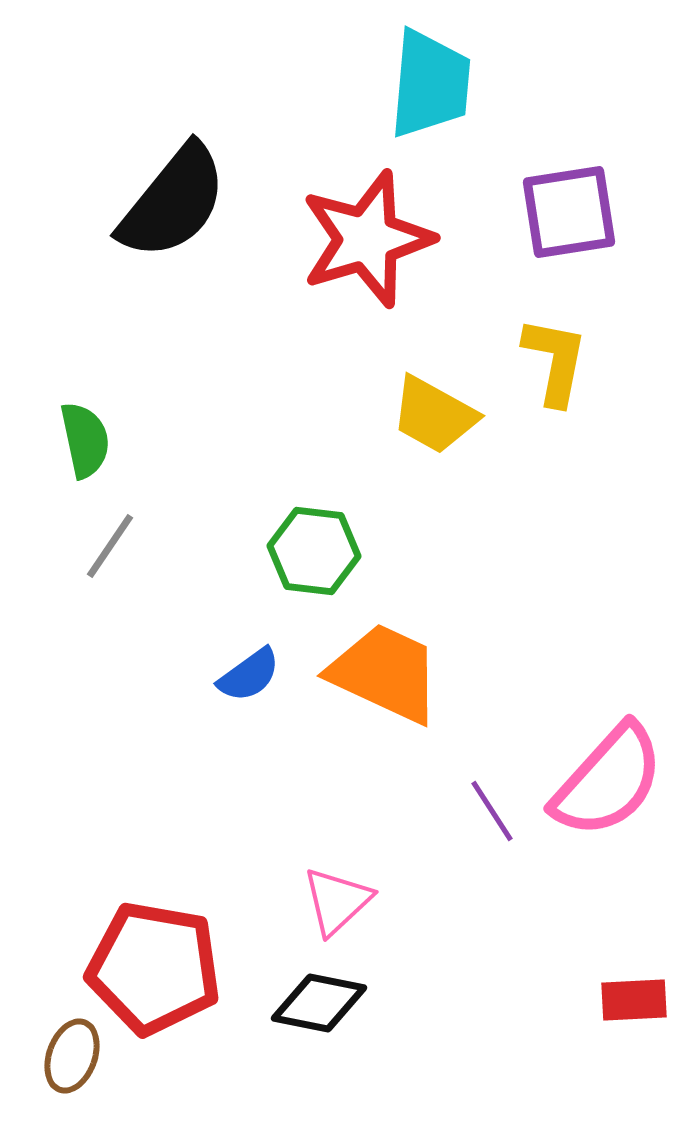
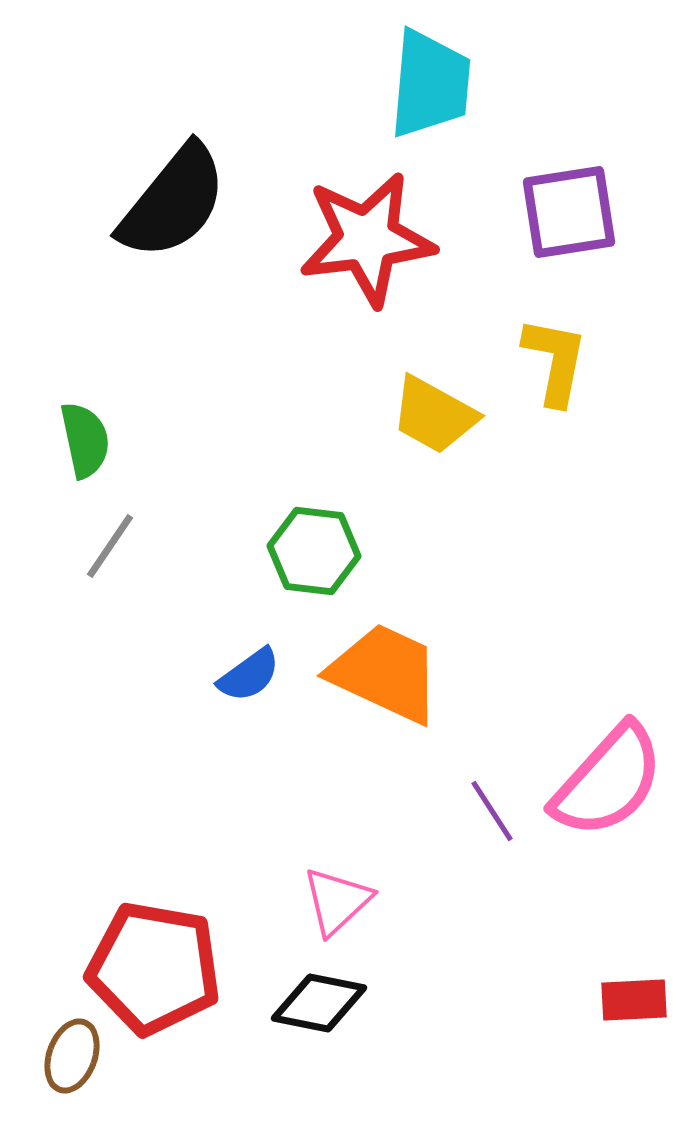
red star: rotated 10 degrees clockwise
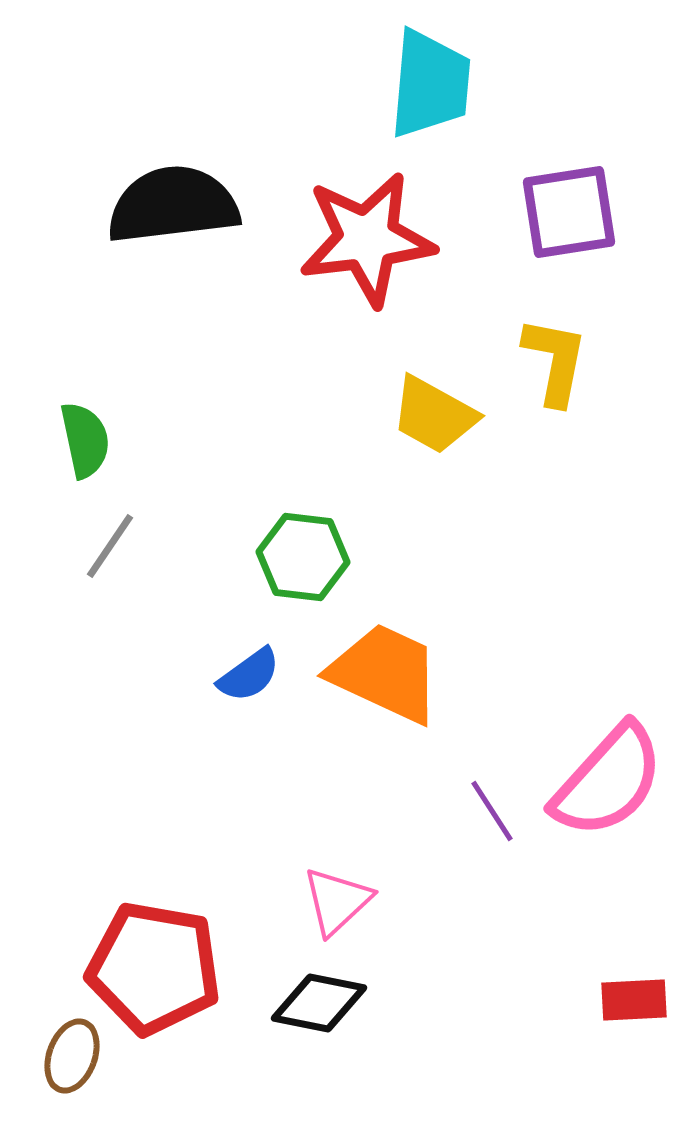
black semicircle: moved 3 px down; rotated 136 degrees counterclockwise
green hexagon: moved 11 px left, 6 px down
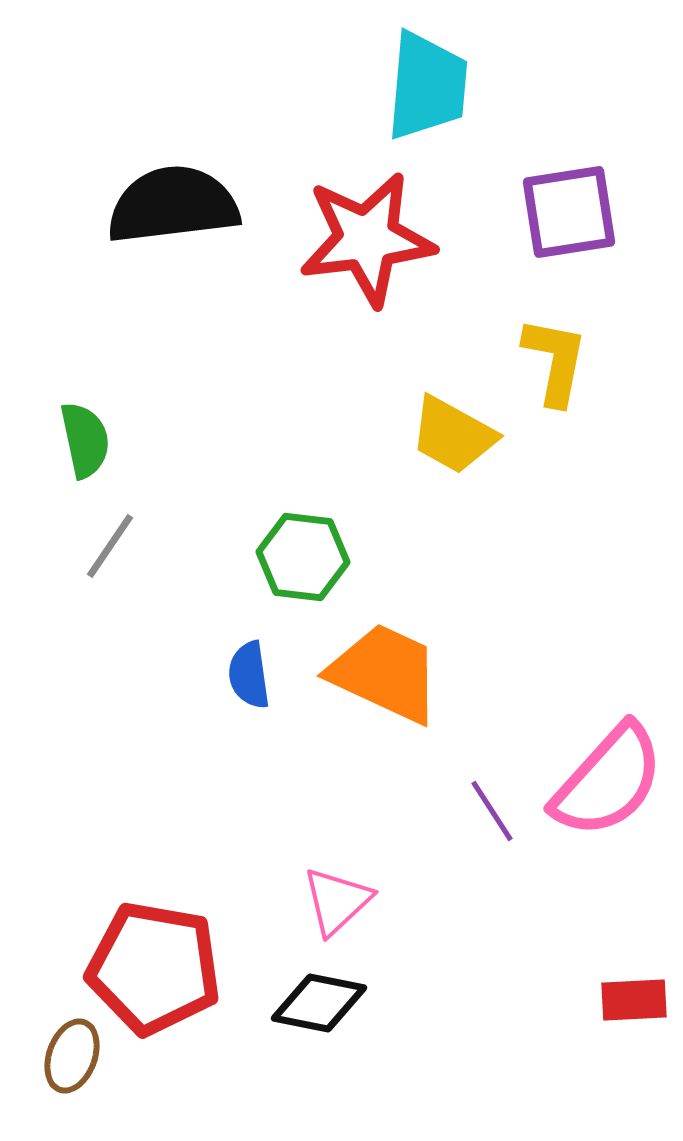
cyan trapezoid: moved 3 px left, 2 px down
yellow trapezoid: moved 19 px right, 20 px down
blue semicircle: rotated 118 degrees clockwise
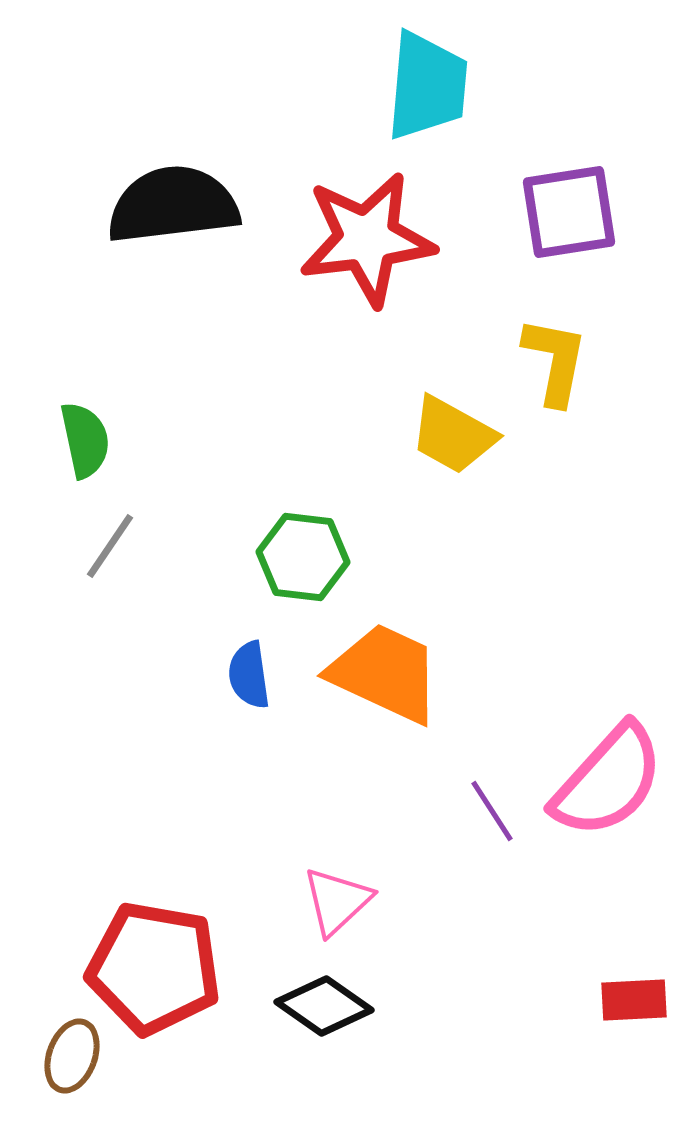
black diamond: moved 5 px right, 3 px down; rotated 24 degrees clockwise
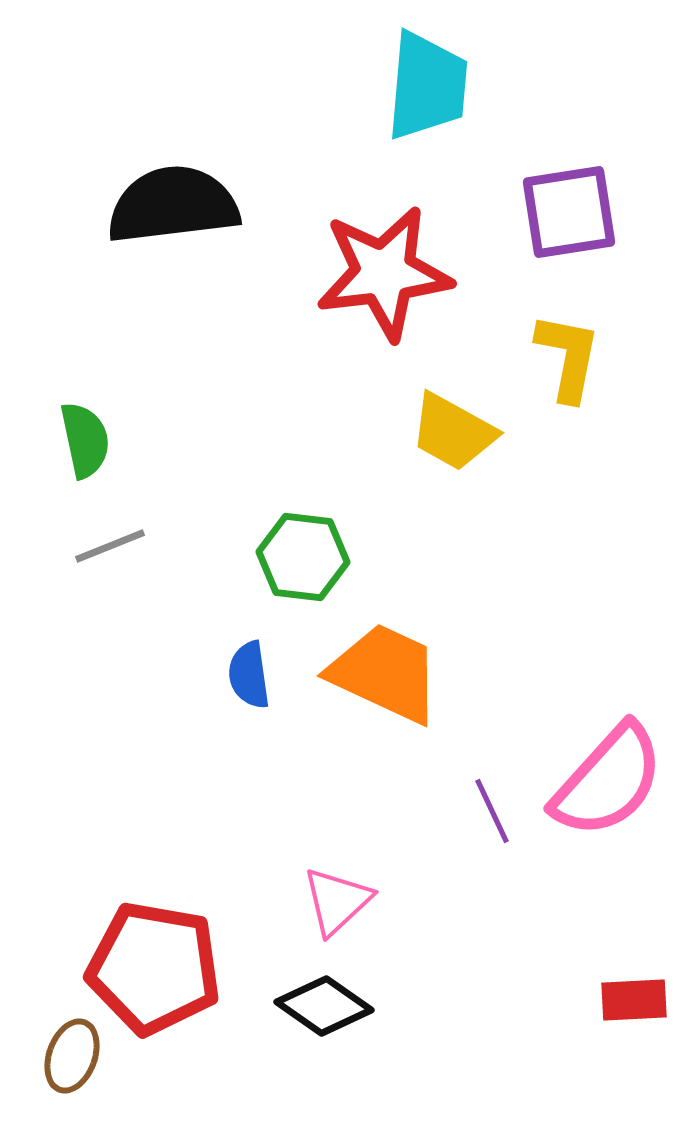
red star: moved 17 px right, 34 px down
yellow L-shape: moved 13 px right, 4 px up
yellow trapezoid: moved 3 px up
gray line: rotated 34 degrees clockwise
purple line: rotated 8 degrees clockwise
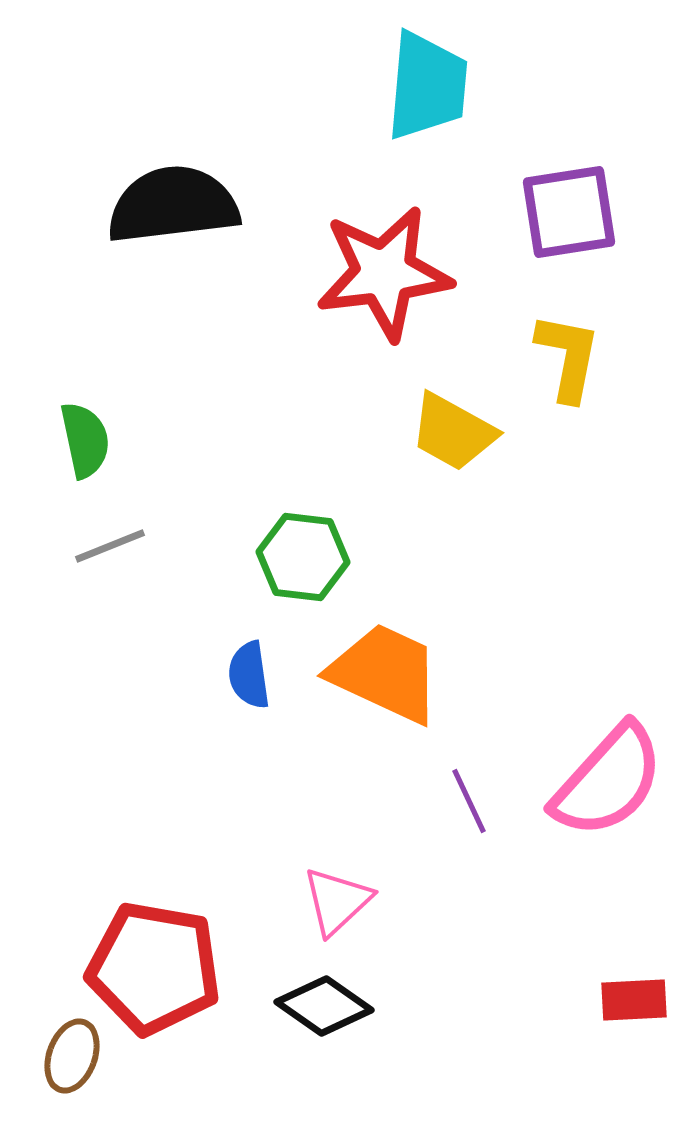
purple line: moved 23 px left, 10 px up
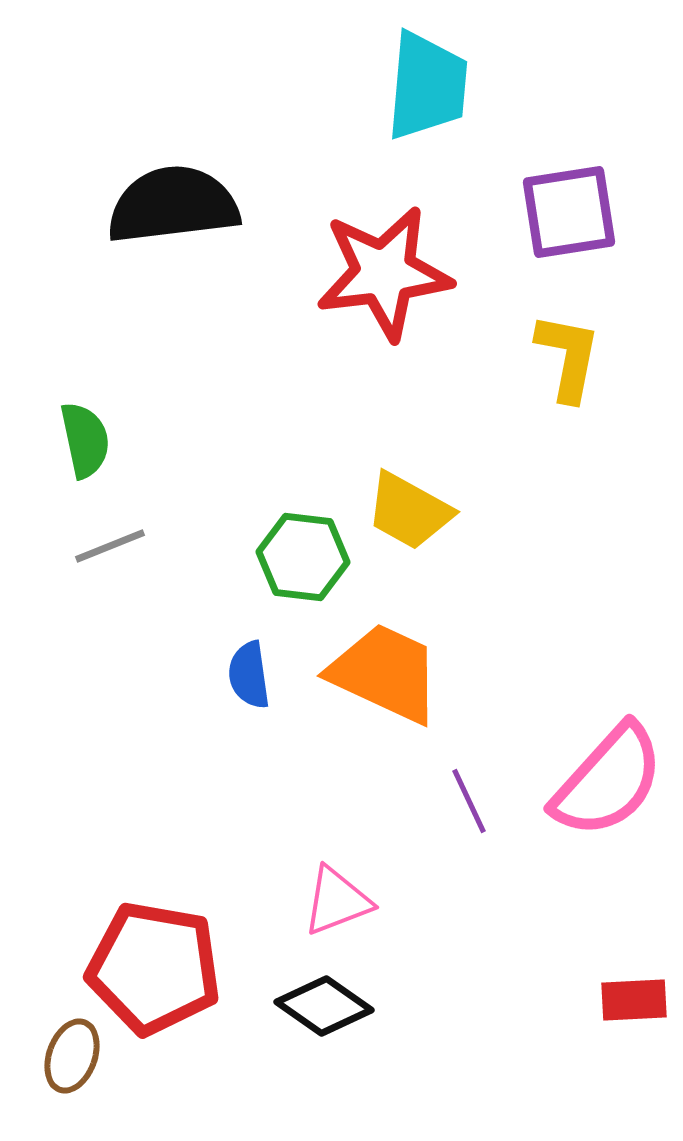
yellow trapezoid: moved 44 px left, 79 px down
pink triangle: rotated 22 degrees clockwise
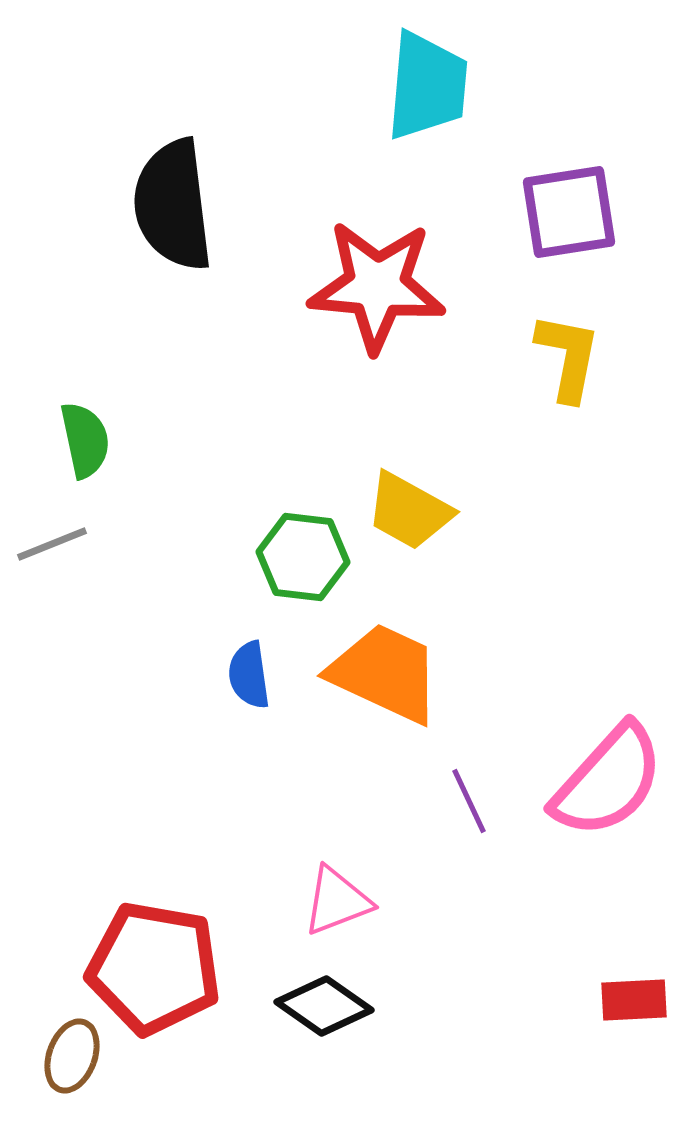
black semicircle: rotated 90 degrees counterclockwise
red star: moved 7 px left, 13 px down; rotated 12 degrees clockwise
gray line: moved 58 px left, 2 px up
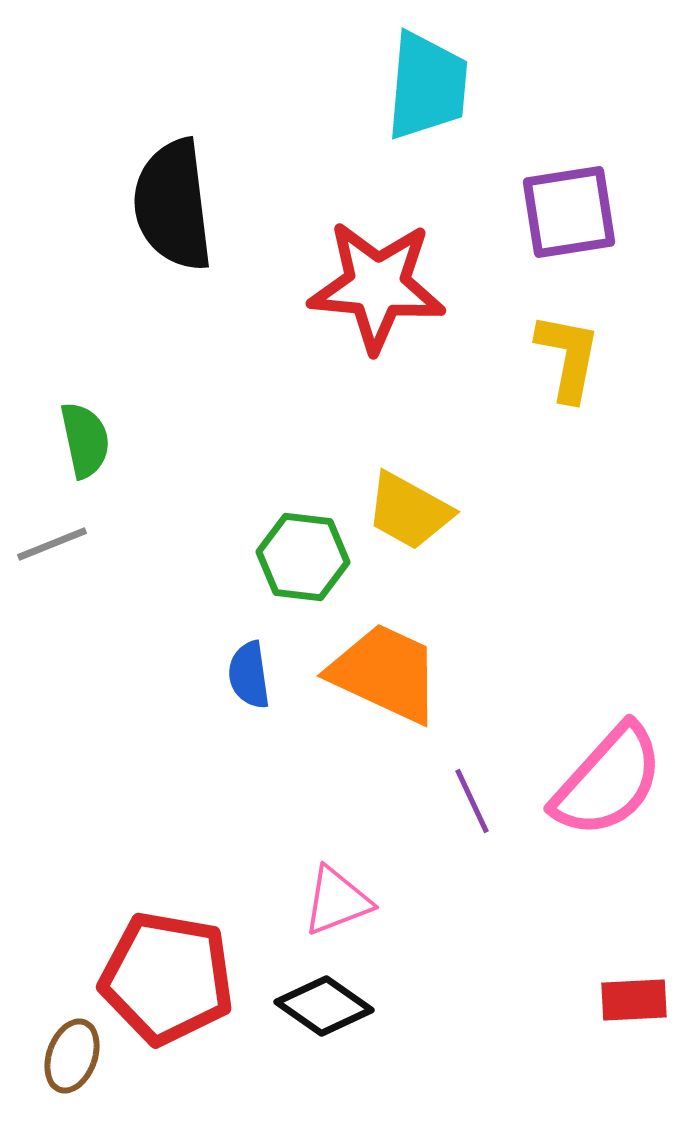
purple line: moved 3 px right
red pentagon: moved 13 px right, 10 px down
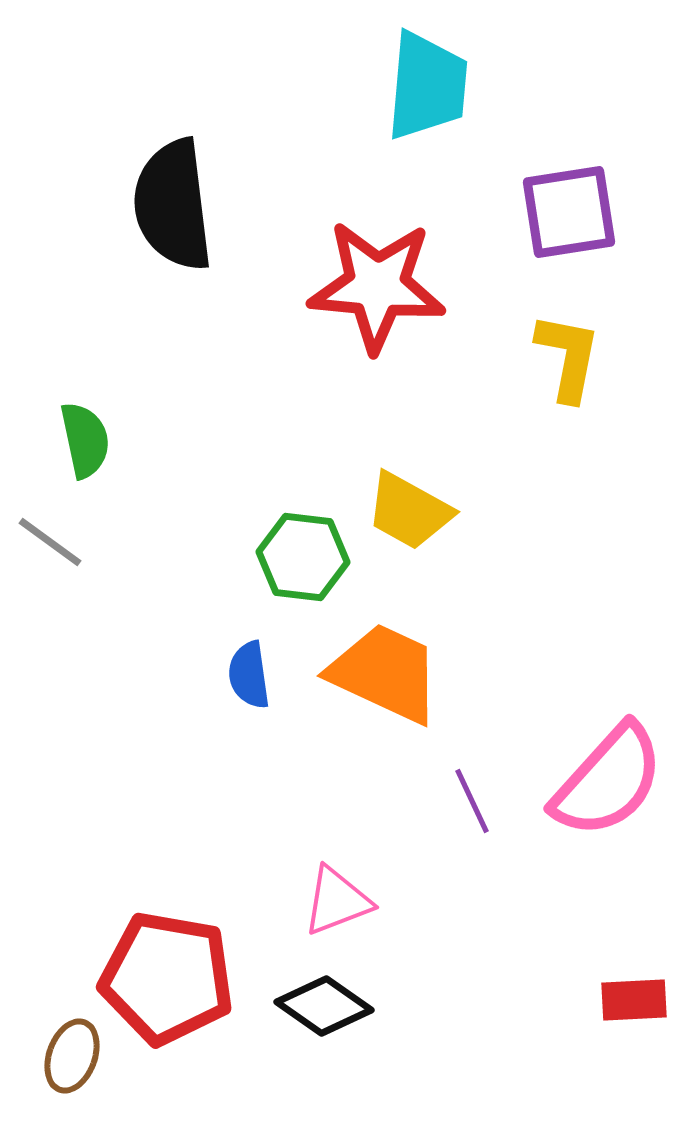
gray line: moved 2 px left, 2 px up; rotated 58 degrees clockwise
